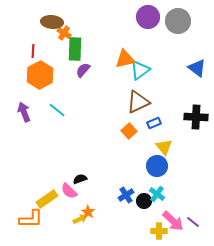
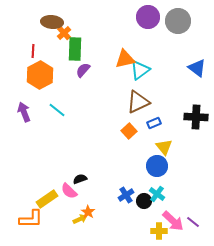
orange cross: rotated 16 degrees clockwise
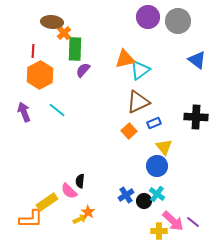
blue triangle: moved 8 px up
black semicircle: moved 2 px down; rotated 64 degrees counterclockwise
yellow rectangle: moved 3 px down
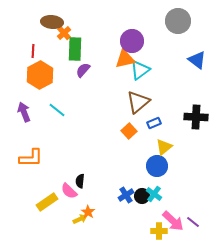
purple circle: moved 16 px left, 24 px down
brown triangle: rotated 15 degrees counterclockwise
yellow triangle: rotated 30 degrees clockwise
cyan cross: moved 3 px left
black circle: moved 2 px left, 5 px up
orange L-shape: moved 61 px up
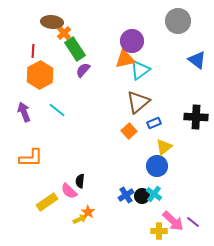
green rectangle: rotated 35 degrees counterclockwise
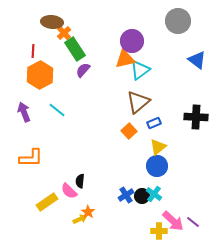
yellow triangle: moved 6 px left
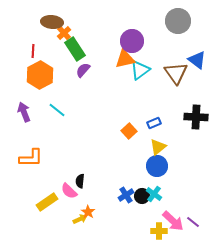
brown triangle: moved 38 px right, 29 px up; rotated 25 degrees counterclockwise
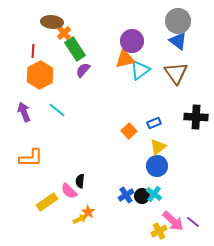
blue triangle: moved 19 px left, 19 px up
yellow cross: rotated 28 degrees counterclockwise
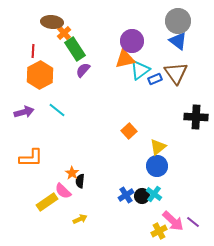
purple arrow: rotated 96 degrees clockwise
blue rectangle: moved 1 px right, 44 px up
pink semicircle: moved 6 px left
orange star: moved 16 px left, 39 px up
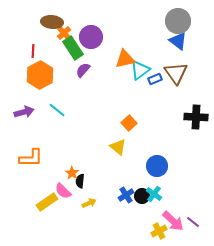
purple circle: moved 41 px left, 4 px up
green rectangle: moved 2 px left, 1 px up
orange square: moved 8 px up
yellow triangle: moved 40 px left; rotated 42 degrees counterclockwise
yellow arrow: moved 9 px right, 16 px up
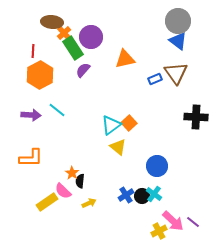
cyan triangle: moved 29 px left, 55 px down
purple arrow: moved 7 px right, 3 px down; rotated 18 degrees clockwise
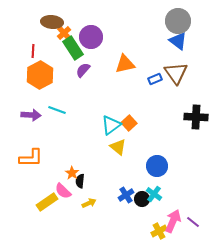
orange triangle: moved 5 px down
cyan line: rotated 18 degrees counterclockwise
black circle: moved 3 px down
pink arrow: rotated 110 degrees counterclockwise
